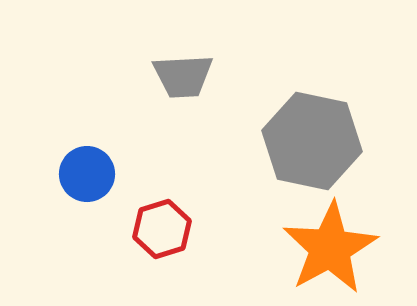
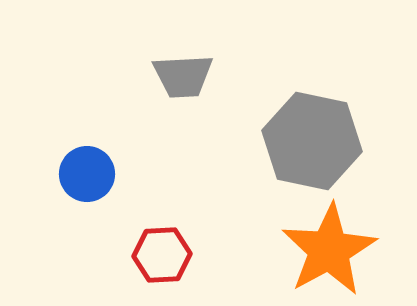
red hexagon: moved 26 px down; rotated 14 degrees clockwise
orange star: moved 1 px left, 2 px down
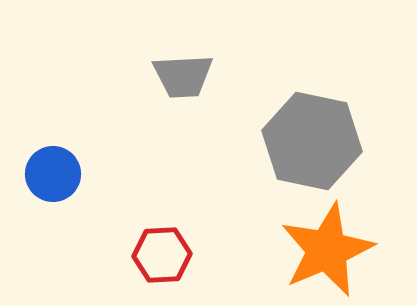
blue circle: moved 34 px left
orange star: moved 2 px left; rotated 6 degrees clockwise
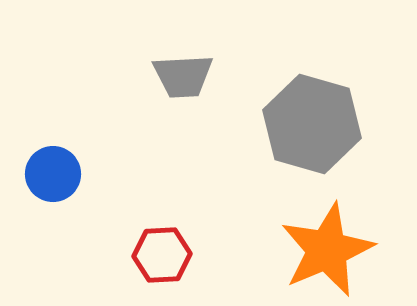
gray hexagon: moved 17 px up; rotated 4 degrees clockwise
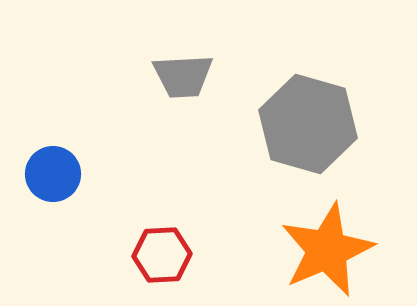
gray hexagon: moved 4 px left
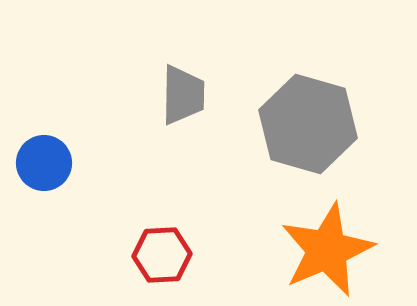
gray trapezoid: moved 19 px down; rotated 86 degrees counterclockwise
blue circle: moved 9 px left, 11 px up
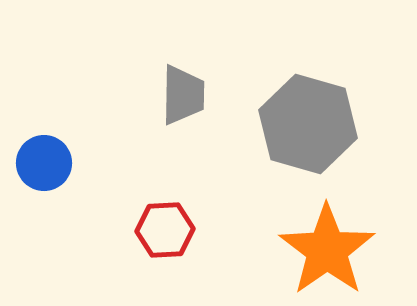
orange star: rotated 12 degrees counterclockwise
red hexagon: moved 3 px right, 25 px up
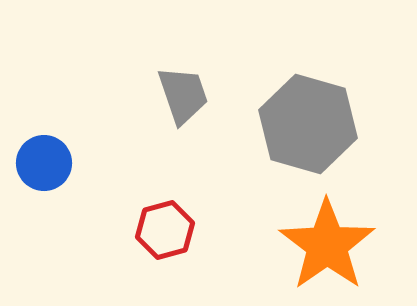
gray trapezoid: rotated 20 degrees counterclockwise
red hexagon: rotated 12 degrees counterclockwise
orange star: moved 5 px up
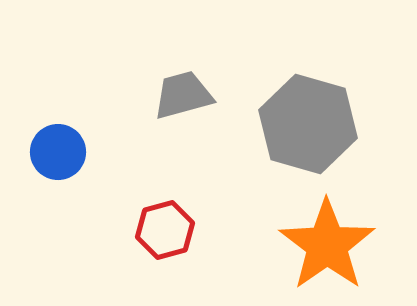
gray trapezoid: rotated 86 degrees counterclockwise
blue circle: moved 14 px right, 11 px up
